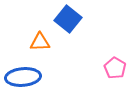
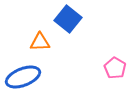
blue ellipse: rotated 16 degrees counterclockwise
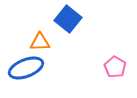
pink pentagon: moved 1 px up
blue ellipse: moved 3 px right, 9 px up
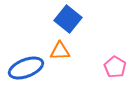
orange triangle: moved 20 px right, 9 px down
